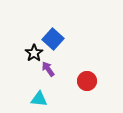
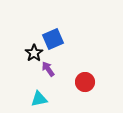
blue square: rotated 25 degrees clockwise
red circle: moved 2 px left, 1 px down
cyan triangle: rotated 18 degrees counterclockwise
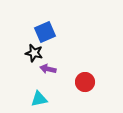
blue square: moved 8 px left, 7 px up
black star: rotated 24 degrees counterclockwise
purple arrow: rotated 42 degrees counterclockwise
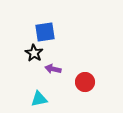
blue square: rotated 15 degrees clockwise
black star: rotated 18 degrees clockwise
purple arrow: moved 5 px right
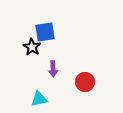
black star: moved 2 px left, 6 px up
purple arrow: rotated 105 degrees counterclockwise
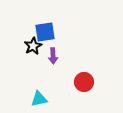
black star: moved 1 px right, 1 px up; rotated 12 degrees clockwise
purple arrow: moved 13 px up
red circle: moved 1 px left
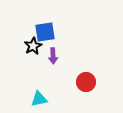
red circle: moved 2 px right
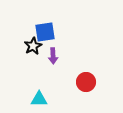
cyan triangle: rotated 12 degrees clockwise
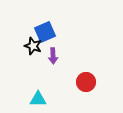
blue square: rotated 15 degrees counterclockwise
black star: rotated 24 degrees counterclockwise
cyan triangle: moved 1 px left
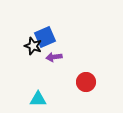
blue square: moved 5 px down
purple arrow: moved 1 px right, 1 px down; rotated 84 degrees clockwise
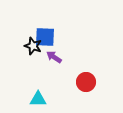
blue square: rotated 25 degrees clockwise
purple arrow: rotated 42 degrees clockwise
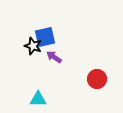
blue square: rotated 15 degrees counterclockwise
red circle: moved 11 px right, 3 px up
